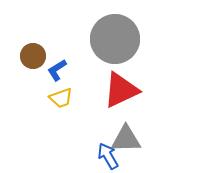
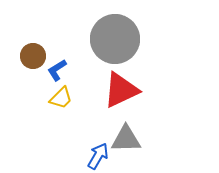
yellow trapezoid: rotated 25 degrees counterclockwise
blue arrow: moved 10 px left; rotated 60 degrees clockwise
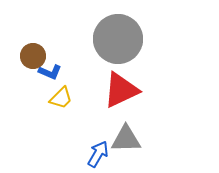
gray circle: moved 3 px right
blue L-shape: moved 7 px left, 2 px down; rotated 125 degrees counterclockwise
blue arrow: moved 2 px up
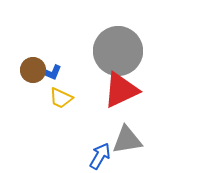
gray circle: moved 12 px down
brown circle: moved 14 px down
yellow trapezoid: rotated 70 degrees clockwise
gray triangle: moved 1 px right, 1 px down; rotated 8 degrees counterclockwise
blue arrow: moved 2 px right, 2 px down
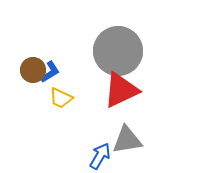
blue L-shape: rotated 55 degrees counterclockwise
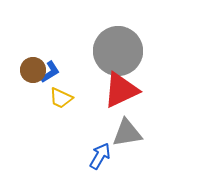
gray triangle: moved 7 px up
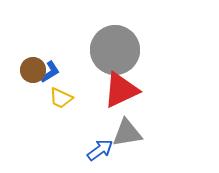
gray circle: moved 3 px left, 1 px up
blue arrow: moved 6 px up; rotated 24 degrees clockwise
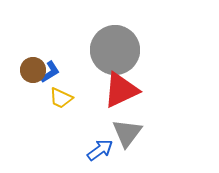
gray triangle: rotated 44 degrees counterclockwise
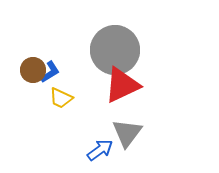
red triangle: moved 1 px right, 5 px up
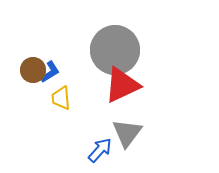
yellow trapezoid: rotated 60 degrees clockwise
blue arrow: rotated 12 degrees counterclockwise
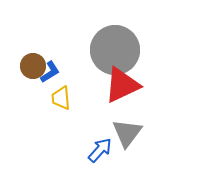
brown circle: moved 4 px up
